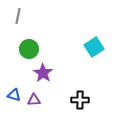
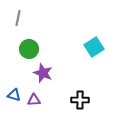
gray line: moved 2 px down
purple star: rotated 12 degrees counterclockwise
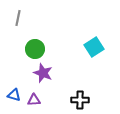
green circle: moved 6 px right
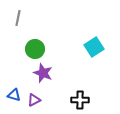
purple triangle: rotated 24 degrees counterclockwise
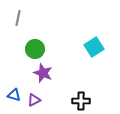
black cross: moved 1 px right, 1 px down
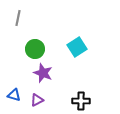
cyan square: moved 17 px left
purple triangle: moved 3 px right
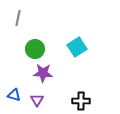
purple star: rotated 18 degrees counterclockwise
purple triangle: rotated 32 degrees counterclockwise
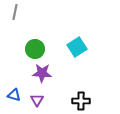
gray line: moved 3 px left, 6 px up
purple star: moved 1 px left
